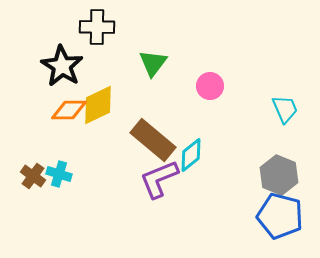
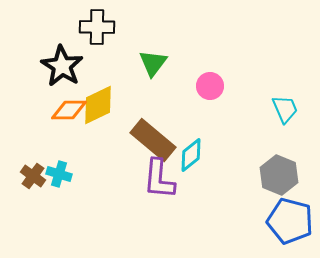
purple L-shape: rotated 63 degrees counterclockwise
blue pentagon: moved 10 px right, 5 px down
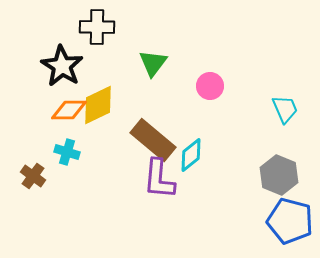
cyan cross: moved 8 px right, 22 px up
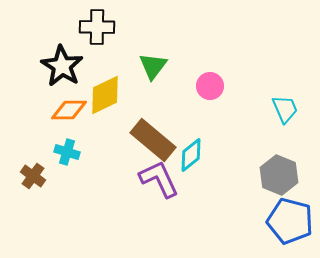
green triangle: moved 3 px down
yellow diamond: moved 7 px right, 10 px up
purple L-shape: rotated 150 degrees clockwise
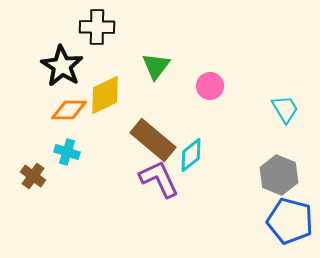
green triangle: moved 3 px right
cyan trapezoid: rotated 8 degrees counterclockwise
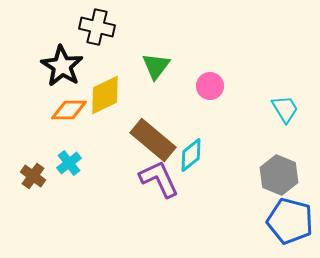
black cross: rotated 12 degrees clockwise
cyan cross: moved 2 px right, 11 px down; rotated 35 degrees clockwise
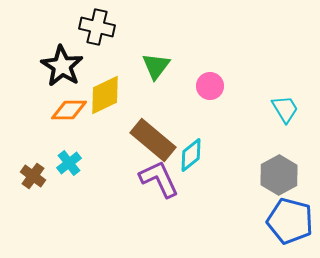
gray hexagon: rotated 9 degrees clockwise
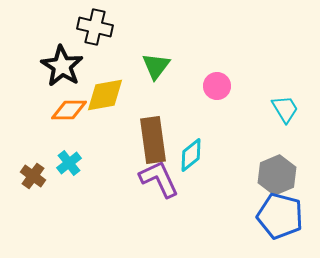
black cross: moved 2 px left
pink circle: moved 7 px right
yellow diamond: rotated 15 degrees clockwise
brown rectangle: rotated 42 degrees clockwise
gray hexagon: moved 2 px left; rotated 6 degrees clockwise
blue pentagon: moved 10 px left, 5 px up
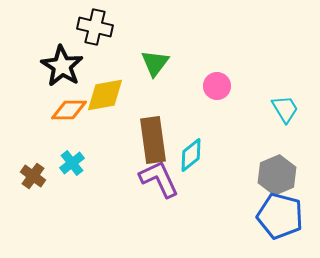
green triangle: moved 1 px left, 3 px up
cyan cross: moved 3 px right
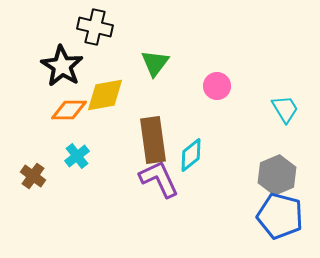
cyan cross: moved 5 px right, 7 px up
